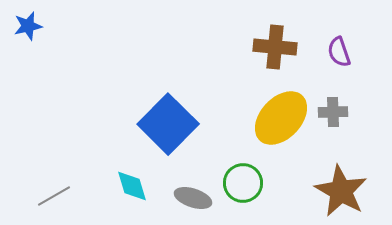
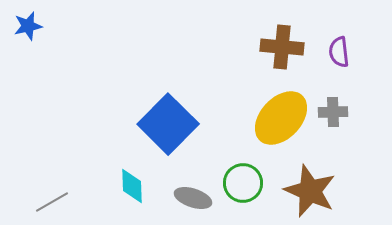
brown cross: moved 7 px right
purple semicircle: rotated 12 degrees clockwise
cyan diamond: rotated 15 degrees clockwise
brown star: moved 31 px left; rotated 6 degrees counterclockwise
gray line: moved 2 px left, 6 px down
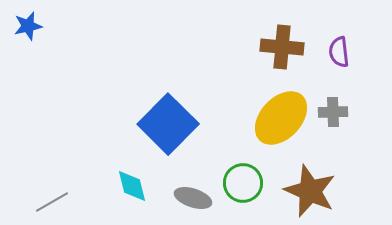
cyan diamond: rotated 12 degrees counterclockwise
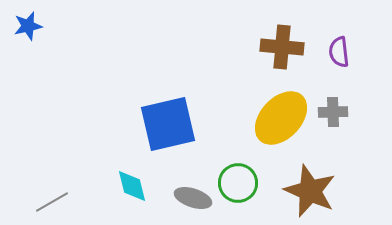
blue square: rotated 32 degrees clockwise
green circle: moved 5 px left
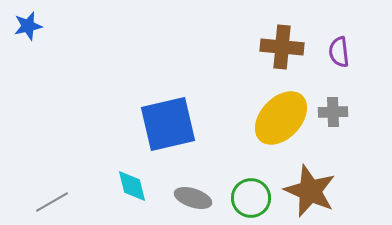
green circle: moved 13 px right, 15 px down
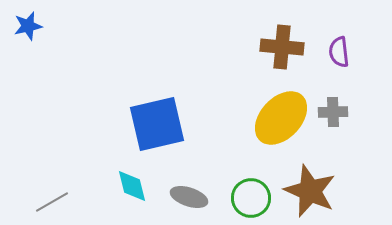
blue square: moved 11 px left
gray ellipse: moved 4 px left, 1 px up
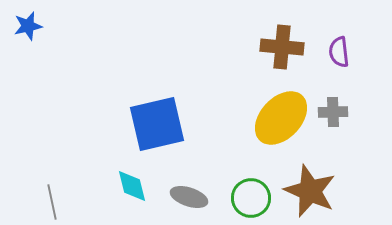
gray line: rotated 72 degrees counterclockwise
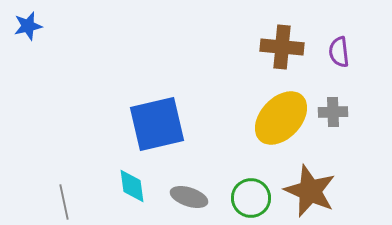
cyan diamond: rotated 6 degrees clockwise
gray line: moved 12 px right
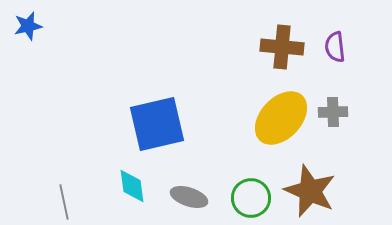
purple semicircle: moved 4 px left, 5 px up
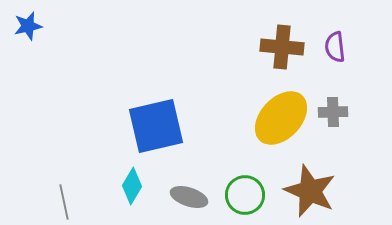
blue square: moved 1 px left, 2 px down
cyan diamond: rotated 39 degrees clockwise
green circle: moved 6 px left, 3 px up
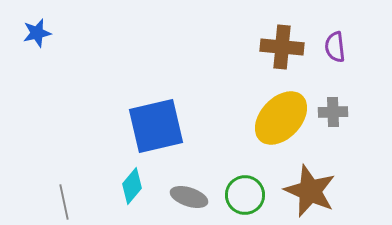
blue star: moved 9 px right, 7 px down
cyan diamond: rotated 9 degrees clockwise
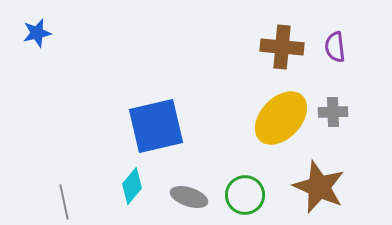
brown star: moved 9 px right, 4 px up
